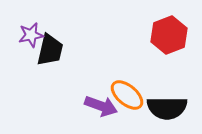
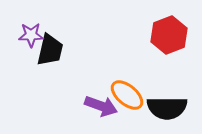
purple star: rotated 10 degrees clockwise
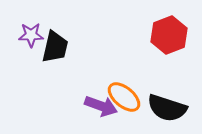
black trapezoid: moved 5 px right, 3 px up
orange ellipse: moved 3 px left, 2 px down
black semicircle: rotated 18 degrees clockwise
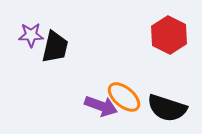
red hexagon: rotated 12 degrees counterclockwise
